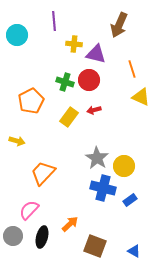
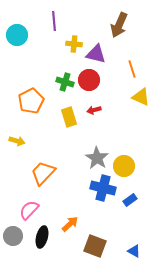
yellow rectangle: rotated 54 degrees counterclockwise
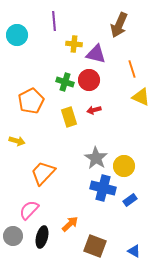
gray star: moved 1 px left
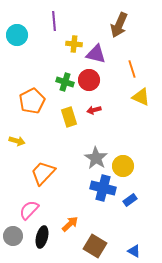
orange pentagon: moved 1 px right
yellow circle: moved 1 px left
brown square: rotated 10 degrees clockwise
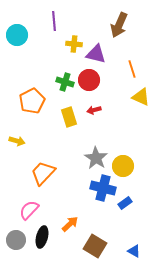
blue rectangle: moved 5 px left, 3 px down
gray circle: moved 3 px right, 4 px down
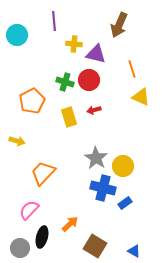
gray circle: moved 4 px right, 8 px down
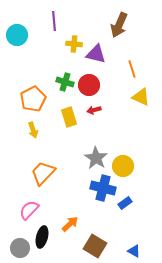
red circle: moved 5 px down
orange pentagon: moved 1 px right, 2 px up
yellow arrow: moved 16 px right, 11 px up; rotated 56 degrees clockwise
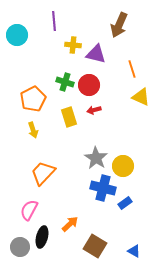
yellow cross: moved 1 px left, 1 px down
pink semicircle: rotated 15 degrees counterclockwise
gray circle: moved 1 px up
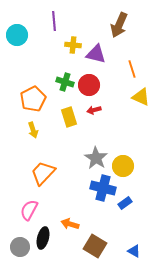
orange arrow: rotated 120 degrees counterclockwise
black ellipse: moved 1 px right, 1 px down
